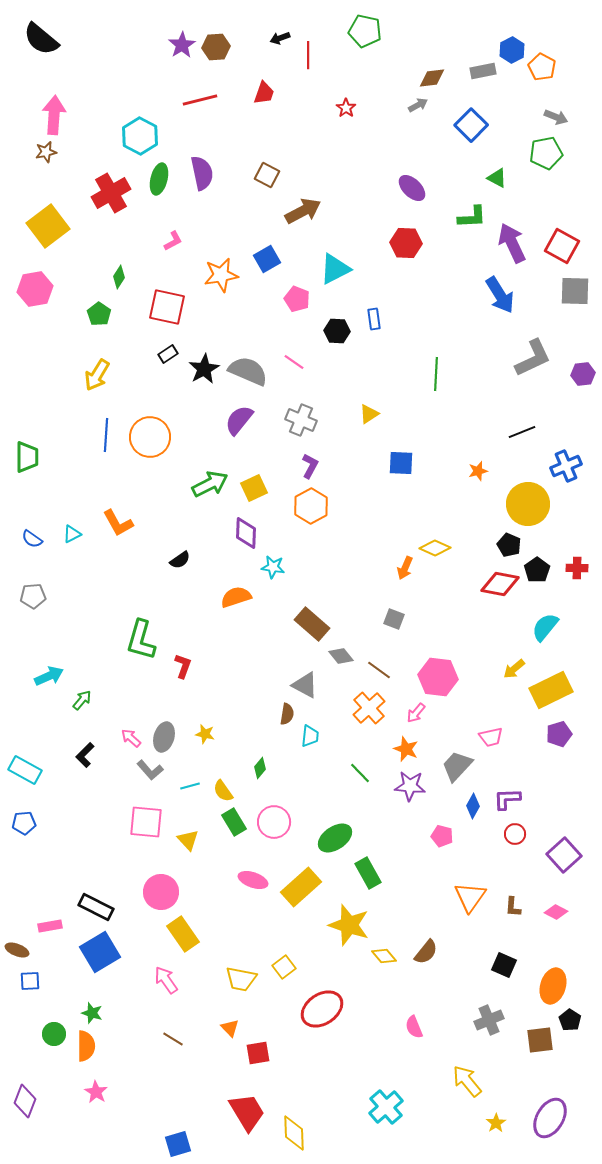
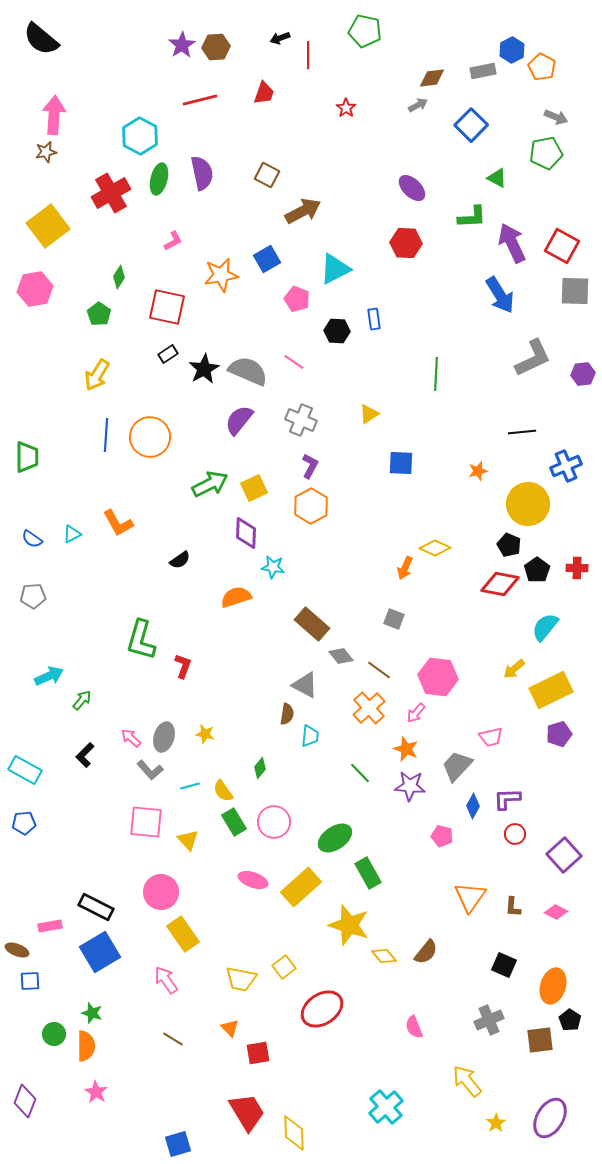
black line at (522, 432): rotated 16 degrees clockwise
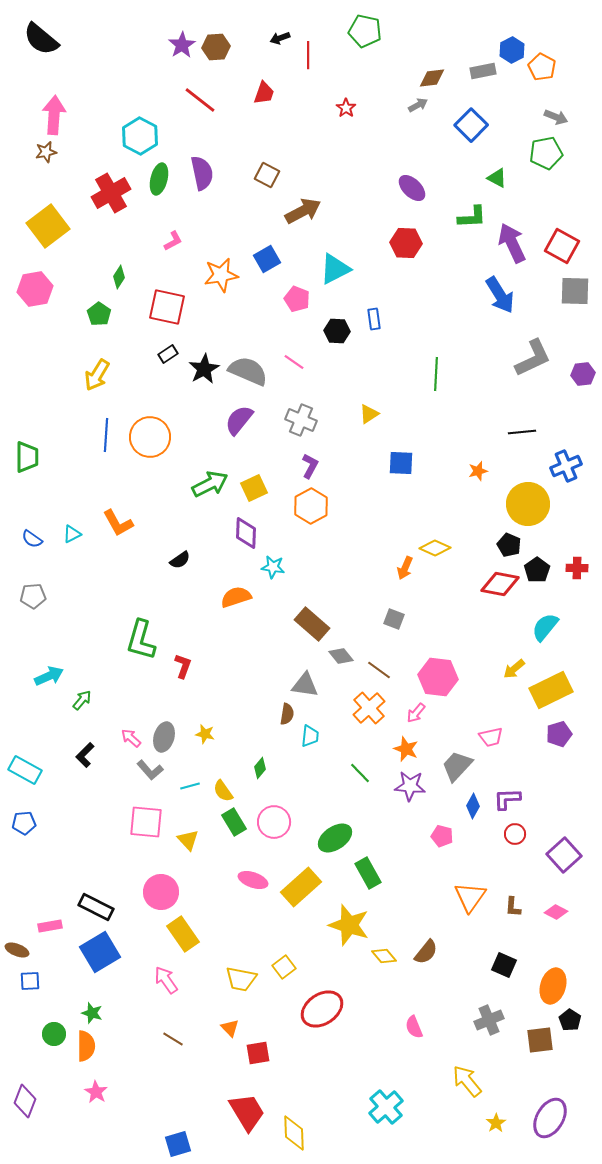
red line at (200, 100): rotated 52 degrees clockwise
gray triangle at (305, 685): rotated 20 degrees counterclockwise
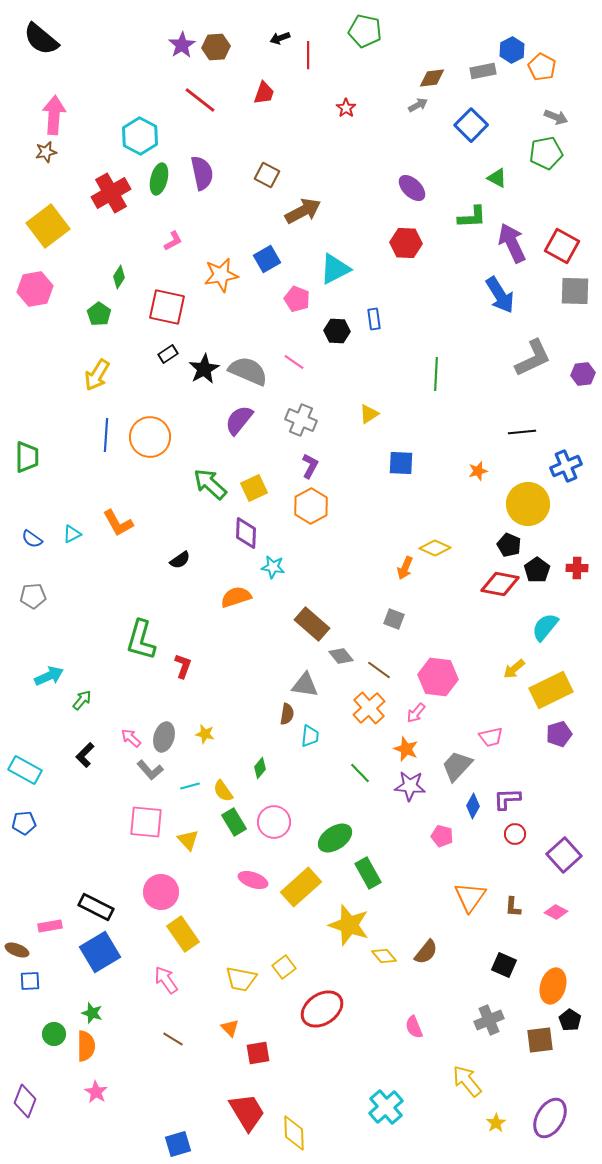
green arrow at (210, 484): rotated 111 degrees counterclockwise
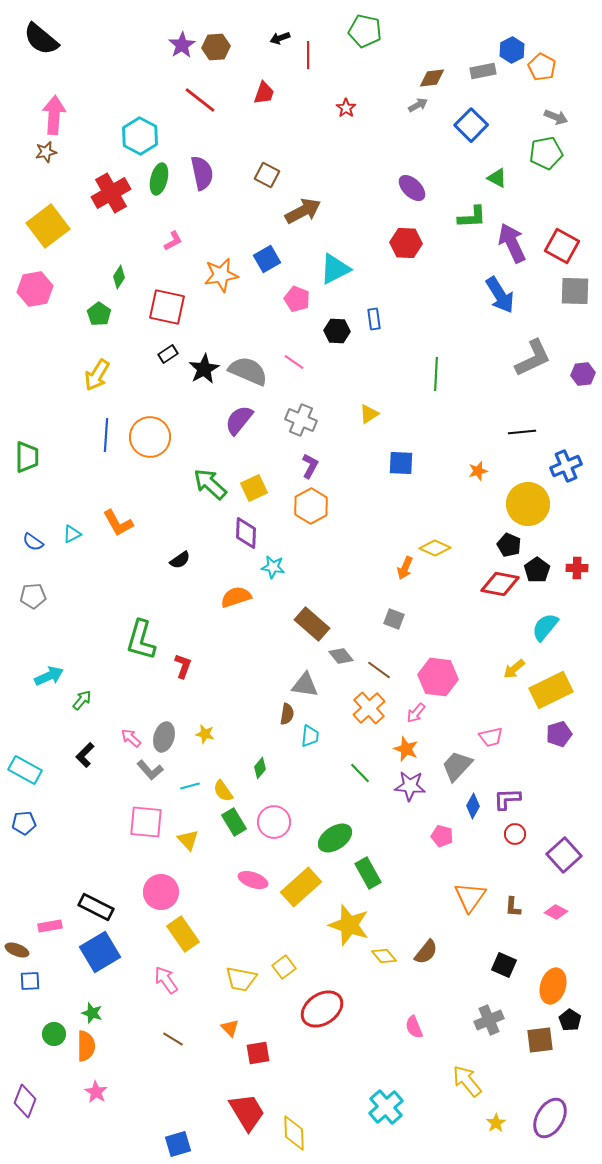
blue semicircle at (32, 539): moved 1 px right, 3 px down
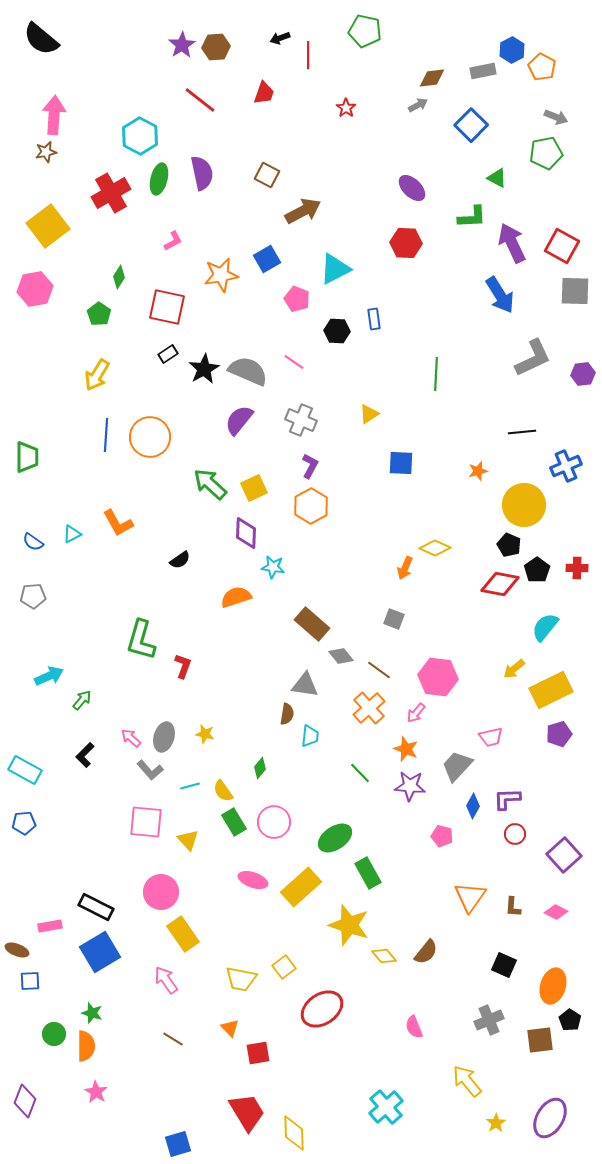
yellow circle at (528, 504): moved 4 px left, 1 px down
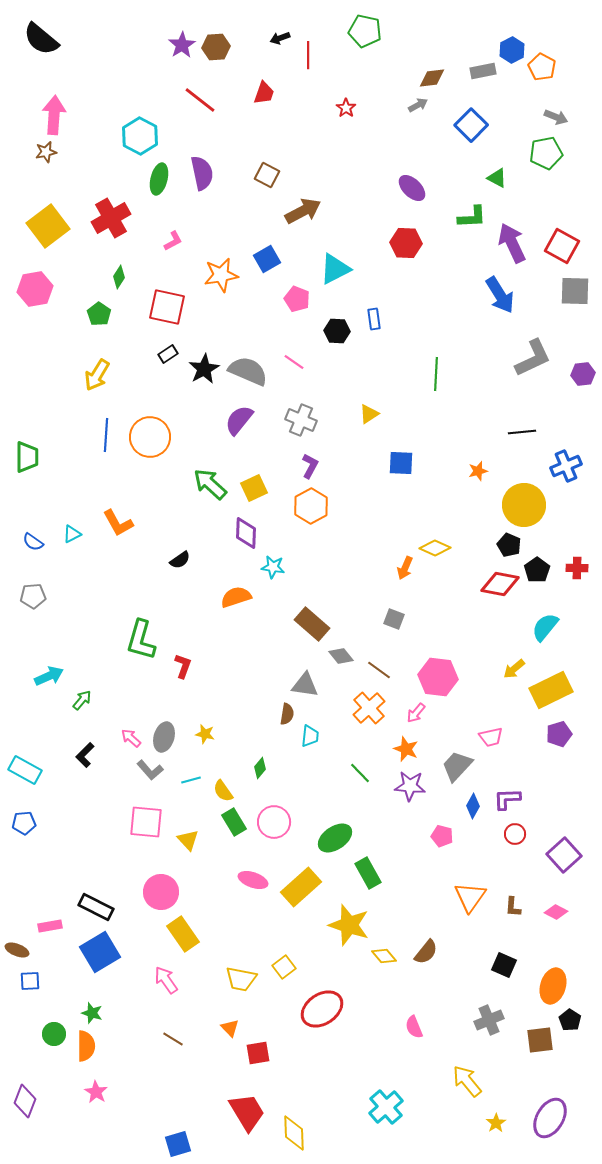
red cross at (111, 193): moved 25 px down
cyan line at (190, 786): moved 1 px right, 6 px up
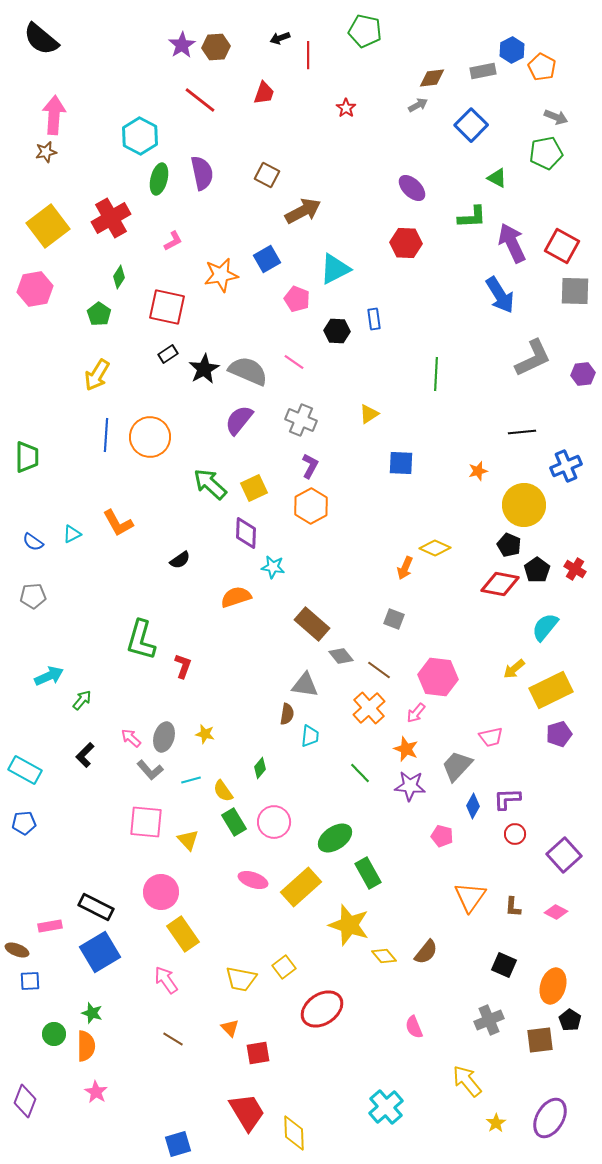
red cross at (577, 568): moved 2 px left, 1 px down; rotated 30 degrees clockwise
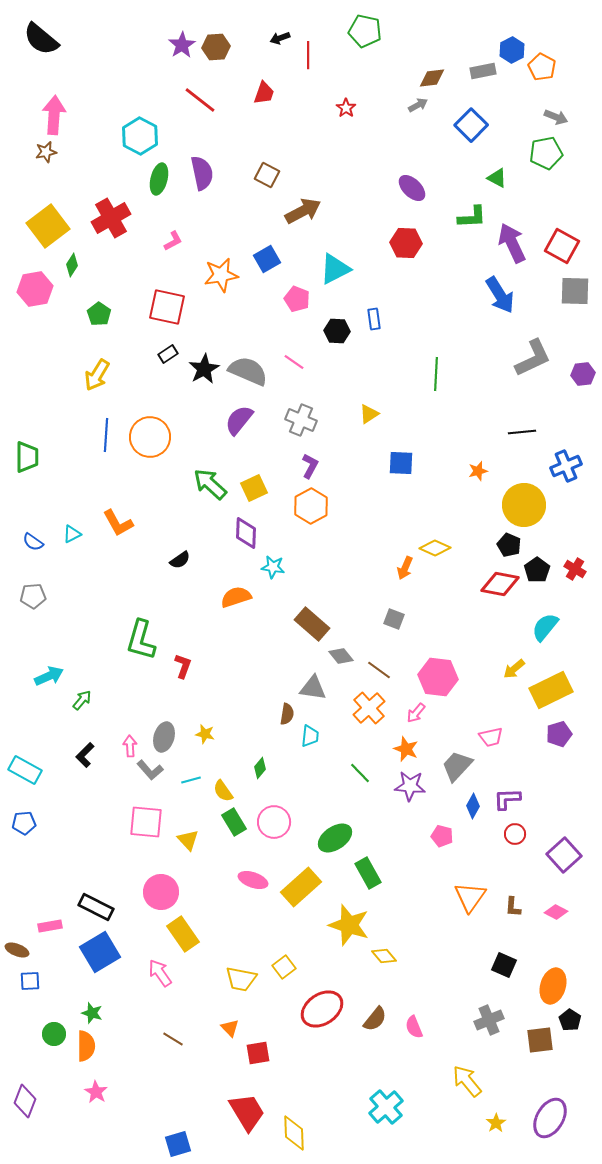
green diamond at (119, 277): moved 47 px left, 12 px up
gray triangle at (305, 685): moved 8 px right, 3 px down
pink arrow at (131, 738): moved 1 px left, 8 px down; rotated 45 degrees clockwise
brown semicircle at (426, 952): moved 51 px left, 67 px down
pink arrow at (166, 980): moved 6 px left, 7 px up
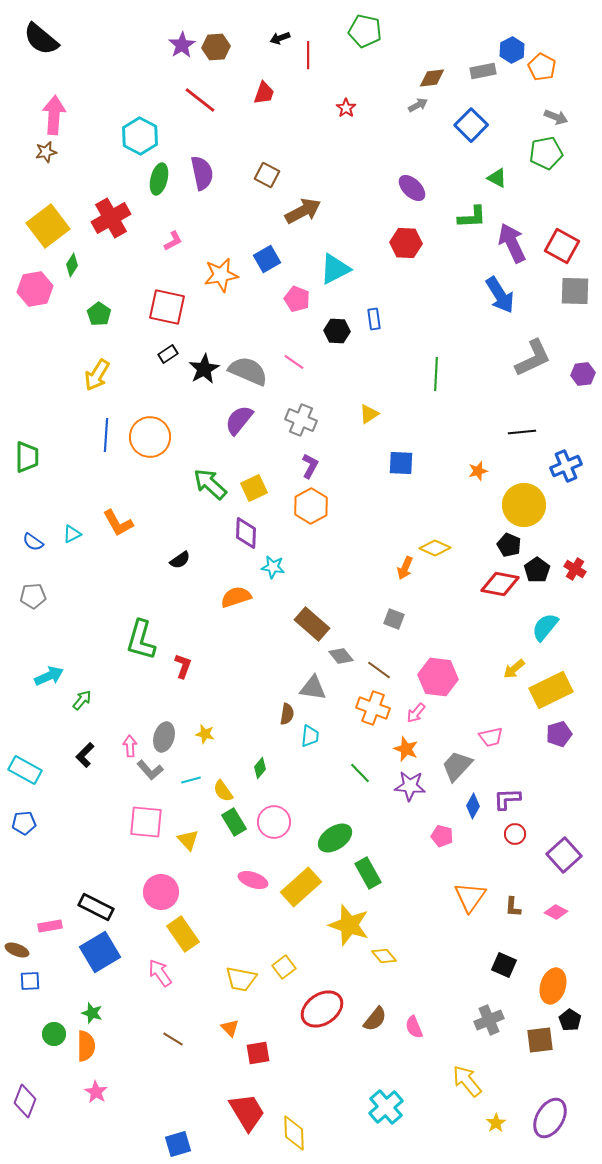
orange cross at (369, 708): moved 4 px right; rotated 28 degrees counterclockwise
